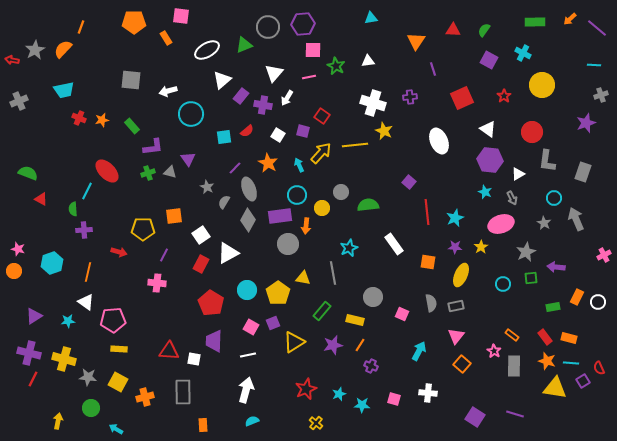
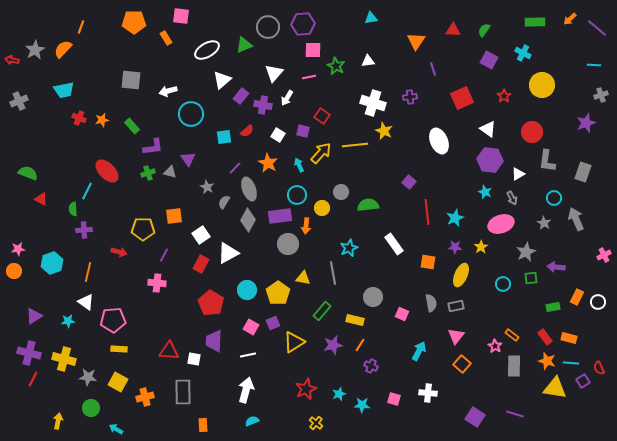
pink star at (18, 249): rotated 24 degrees counterclockwise
pink star at (494, 351): moved 1 px right, 5 px up
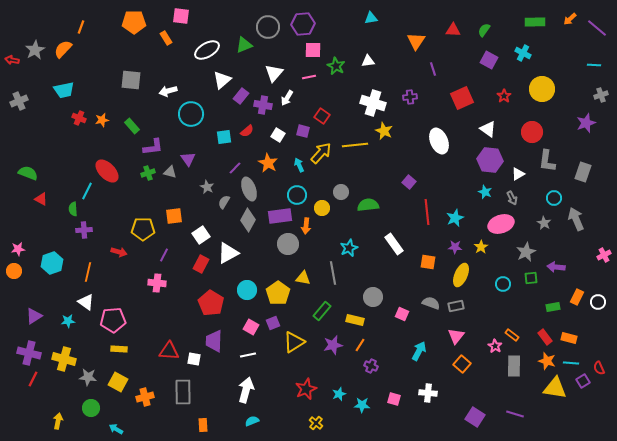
yellow circle at (542, 85): moved 4 px down
gray semicircle at (431, 303): rotated 60 degrees counterclockwise
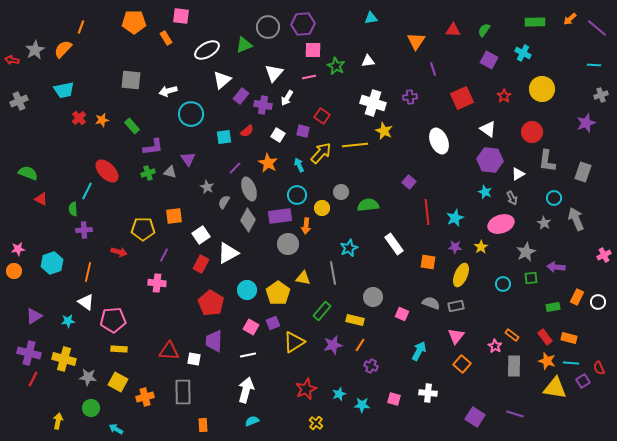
red cross at (79, 118): rotated 24 degrees clockwise
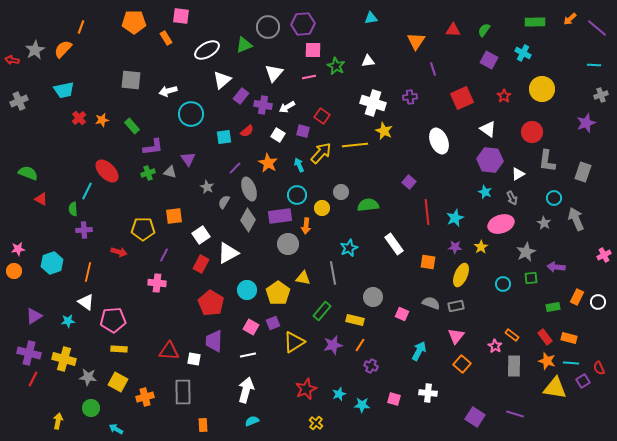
white arrow at (287, 98): moved 9 px down; rotated 28 degrees clockwise
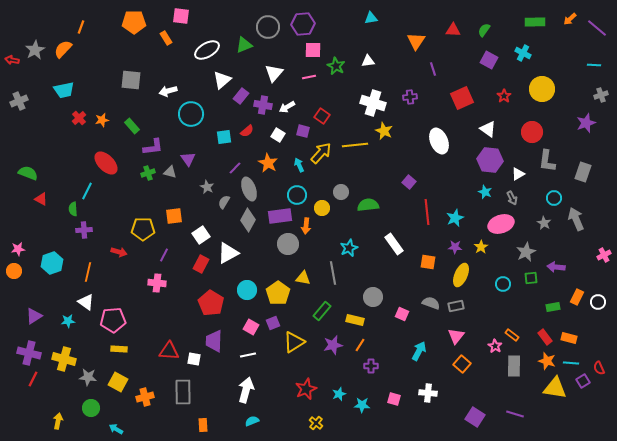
red ellipse at (107, 171): moved 1 px left, 8 px up
purple cross at (371, 366): rotated 24 degrees counterclockwise
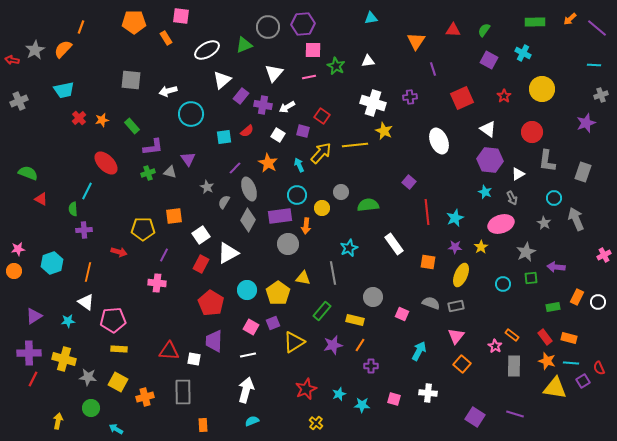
purple cross at (29, 353): rotated 15 degrees counterclockwise
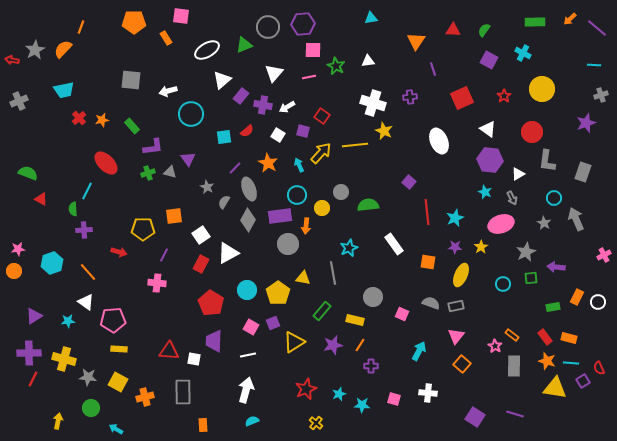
orange line at (88, 272): rotated 54 degrees counterclockwise
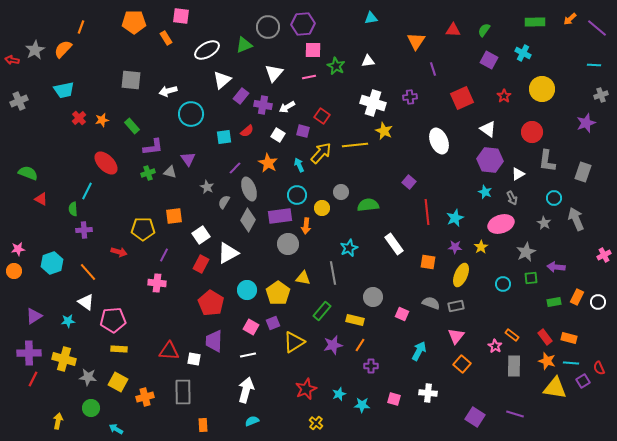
green rectangle at (553, 307): moved 1 px right, 5 px up
